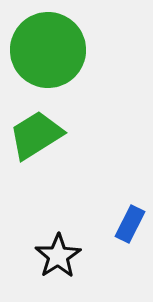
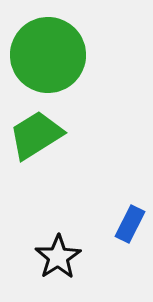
green circle: moved 5 px down
black star: moved 1 px down
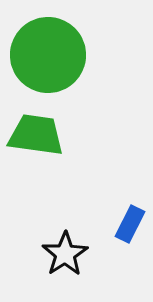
green trapezoid: rotated 40 degrees clockwise
black star: moved 7 px right, 3 px up
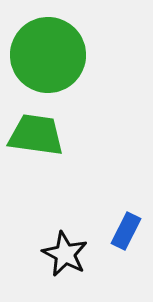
blue rectangle: moved 4 px left, 7 px down
black star: rotated 12 degrees counterclockwise
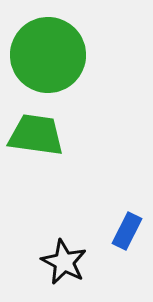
blue rectangle: moved 1 px right
black star: moved 1 px left, 8 px down
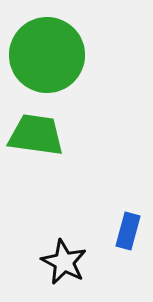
green circle: moved 1 px left
blue rectangle: moved 1 px right; rotated 12 degrees counterclockwise
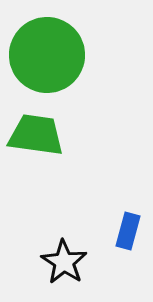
black star: rotated 6 degrees clockwise
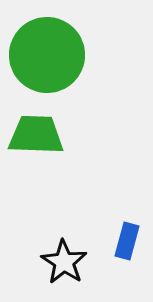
green trapezoid: rotated 6 degrees counterclockwise
blue rectangle: moved 1 px left, 10 px down
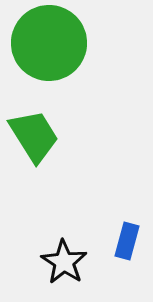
green circle: moved 2 px right, 12 px up
green trapezoid: moved 2 px left, 1 px down; rotated 56 degrees clockwise
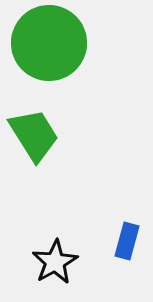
green trapezoid: moved 1 px up
black star: moved 9 px left; rotated 9 degrees clockwise
